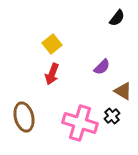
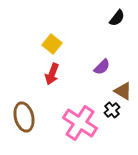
yellow square: rotated 12 degrees counterclockwise
black cross: moved 6 px up
pink cross: rotated 16 degrees clockwise
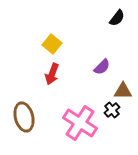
brown triangle: rotated 30 degrees counterclockwise
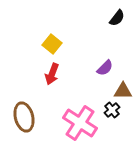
purple semicircle: moved 3 px right, 1 px down
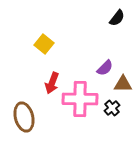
yellow square: moved 8 px left
red arrow: moved 9 px down
brown triangle: moved 7 px up
black cross: moved 2 px up
pink cross: moved 24 px up; rotated 32 degrees counterclockwise
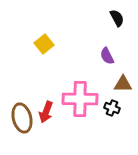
black semicircle: rotated 66 degrees counterclockwise
yellow square: rotated 12 degrees clockwise
purple semicircle: moved 2 px right, 12 px up; rotated 108 degrees clockwise
red arrow: moved 6 px left, 29 px down
black cross: rotated 28 degrees counterclockwise
brown ellipse: moved 2 px left, 1 px down
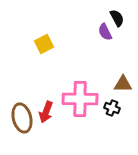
yellow square: rotated 12 degrees clockwise
purple semicircle: moved 2 px left, 24 px up
